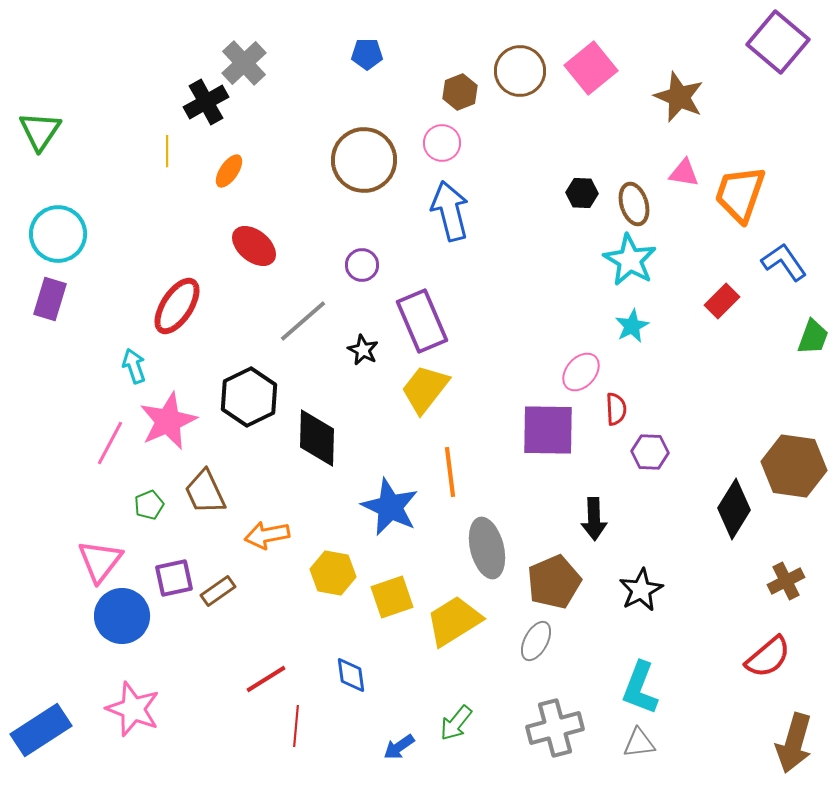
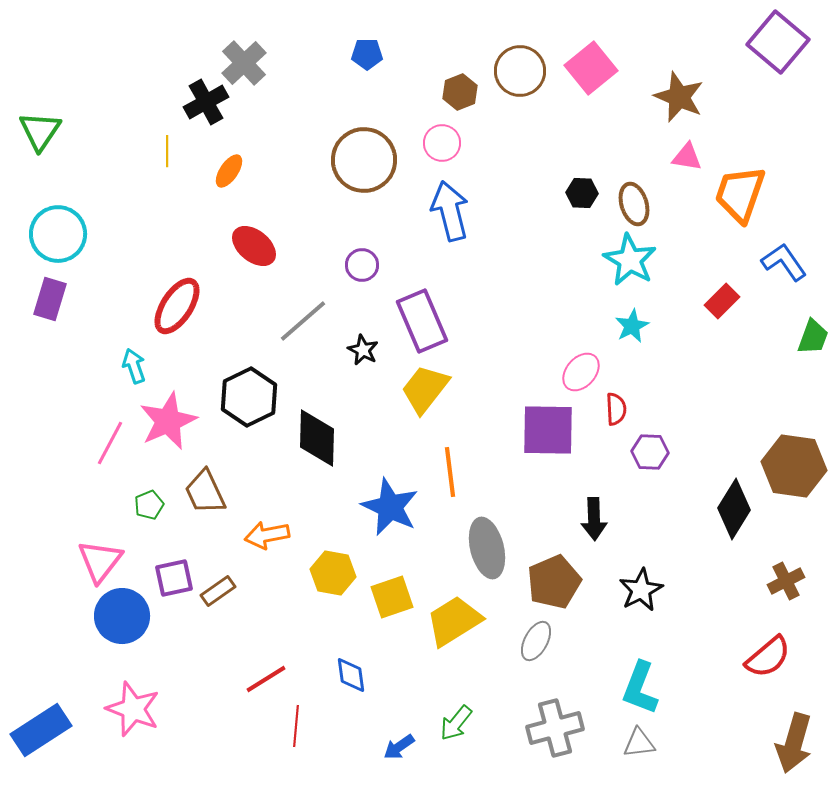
pink triangle at (684, 173): moved 3 px right, 16 px up
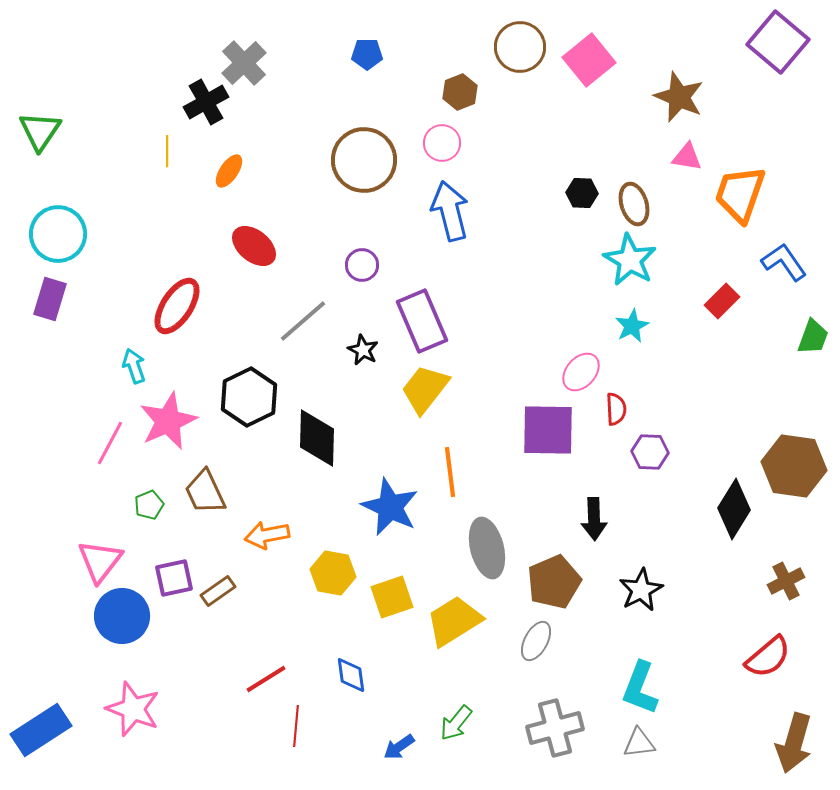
pink square at (591, 68): moved 2 px left, 8 px up
brown circle at (520, 71): moved 24 px up
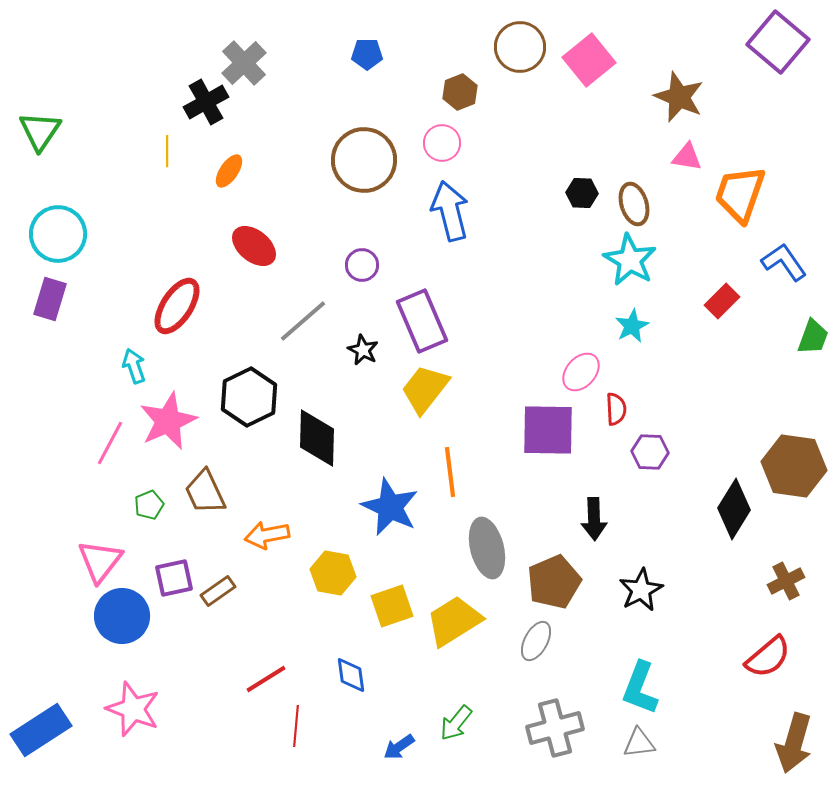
yellow square at (392, 597): moved 9 px down
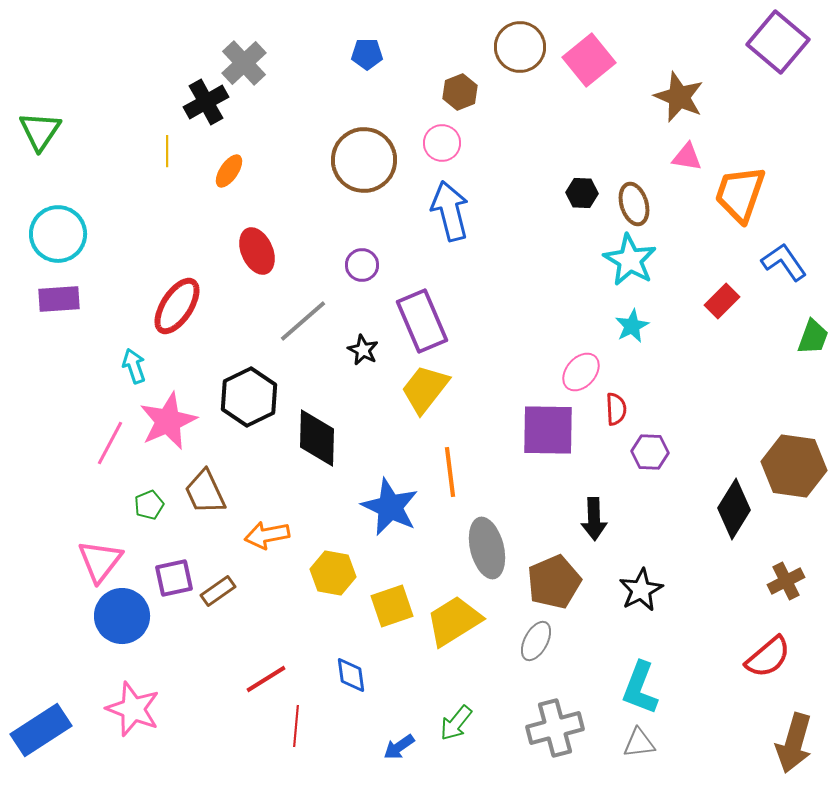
red ellipse at (254, 246): moved 3 px right, 5 px down; rotated 27 degrees clockwise
purple rectangle at (50, 299): moved 9 px right; rotated 69 degrees clockwise
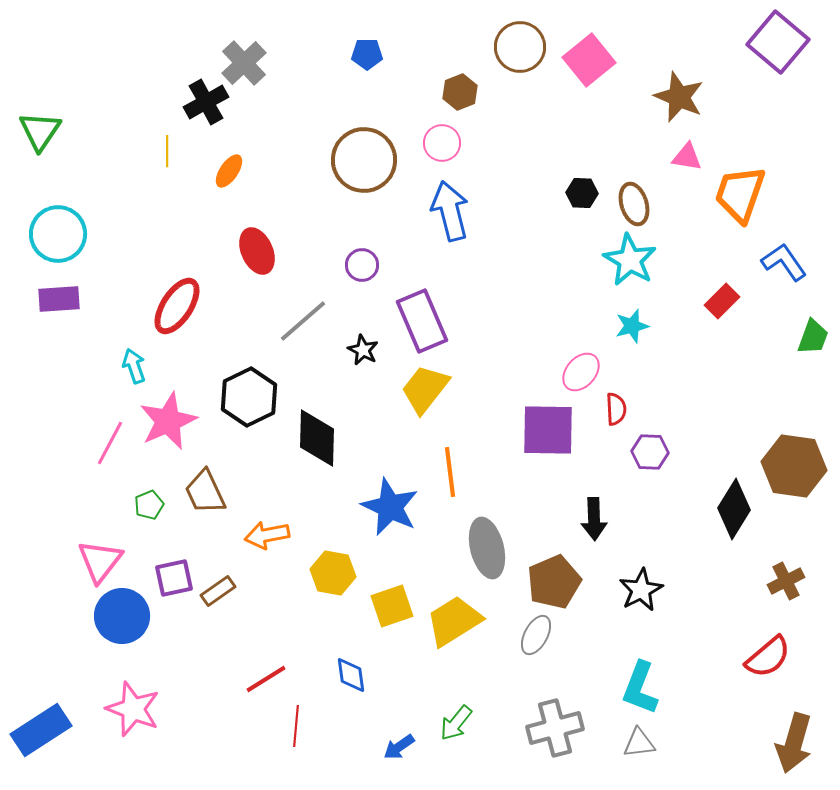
cyan star at (632, 326): rotated 12 degrees clockwise
gray ellipse at (536, 641): moved 6 px up
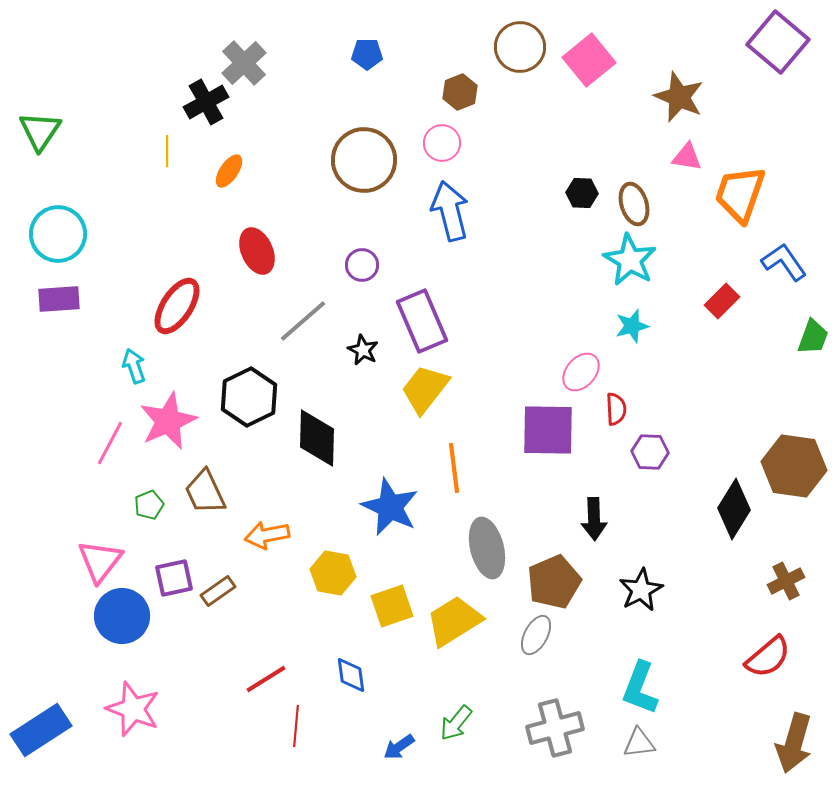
orange line at (450, 472): moved 4 px right, 4 px up
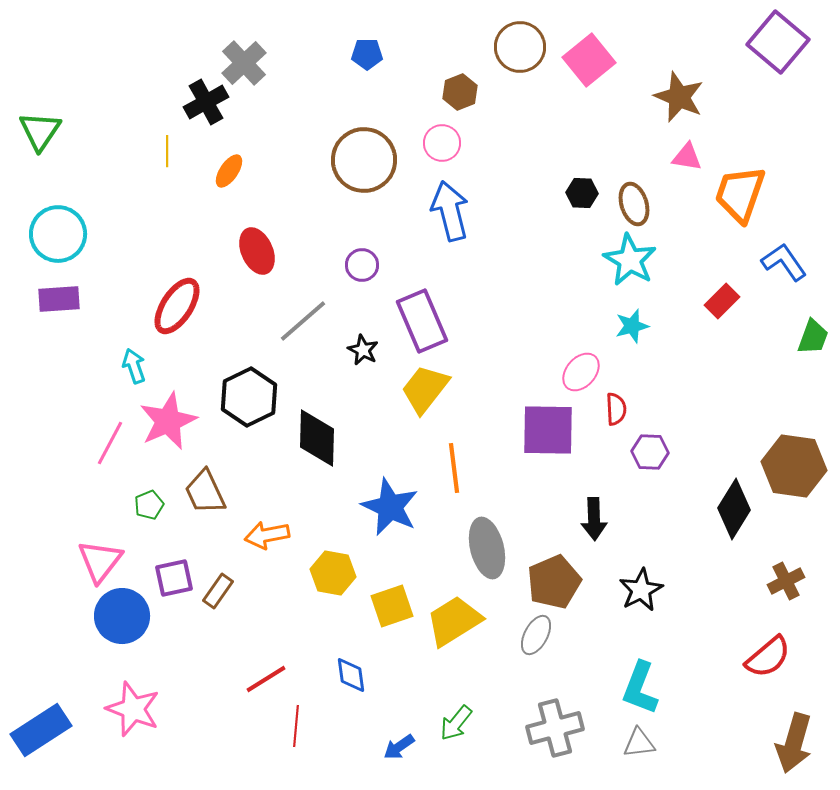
brown rectangle at (218, 591): rotated 20 degrees counterclockwise
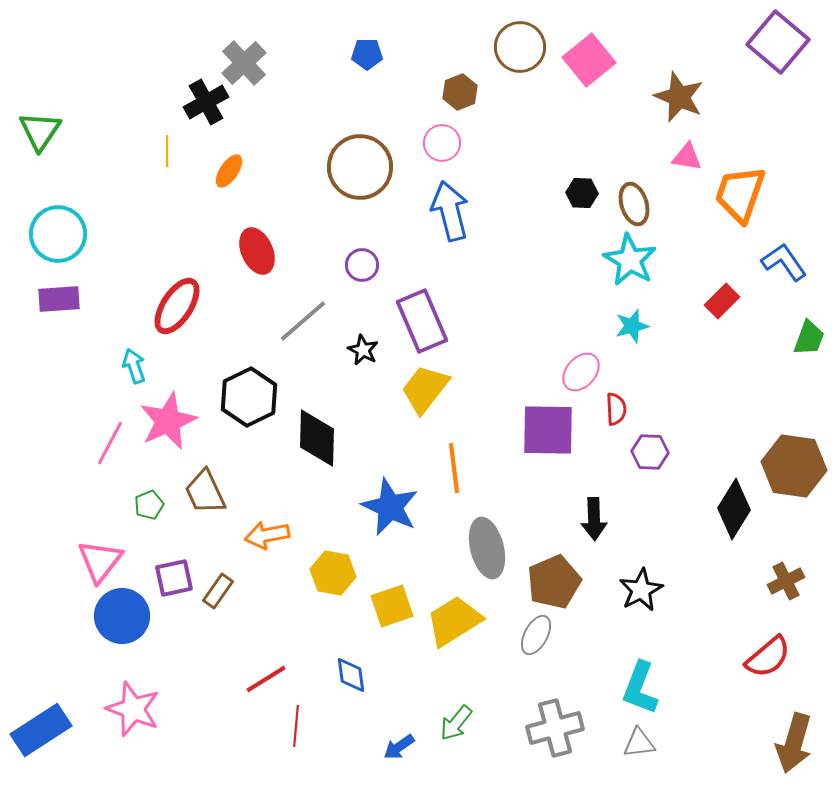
brown circle at (364, 160): moved 4 px left, 7 px down
green trapezoid at (813, 337): moved 4 px left, 1 px down
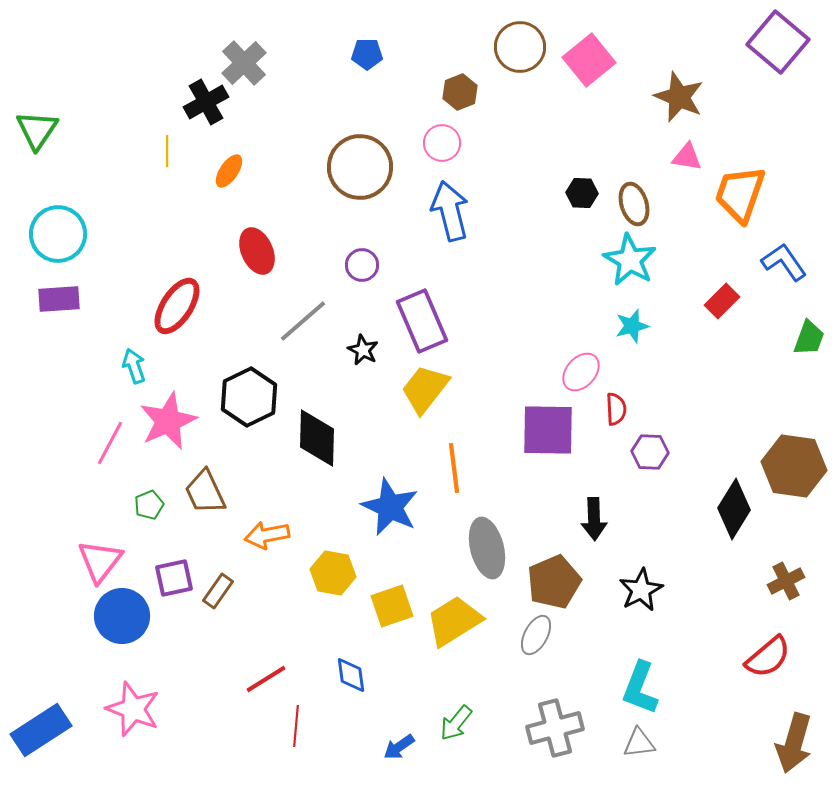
green triangle at (40, 131): moved 3 px left, 1 px up
